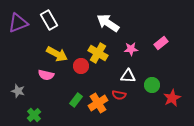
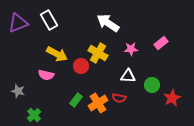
red semicircle: moved 3 px down
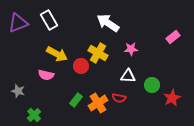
pink rectangle: moved 12 px right, 6 px up
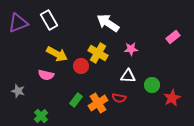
green cross: moved 7 px right, 1 px down
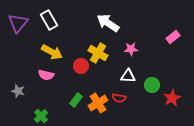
purple triangle: rotated 30 degrees counterclockwise
yellow arrow: moved 5 px left, 2 px up
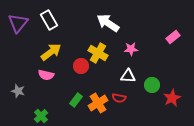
yellow arrow: moved 1 px left; rotated 65 degrees counterclockwise
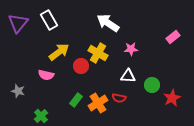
yellow arrow: moved 8 px right
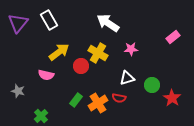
white triangle: moved 1 px left, 2 px down; rotated 21 degrees counterclockwise
red star: rotated 12 degrees counterclockwise
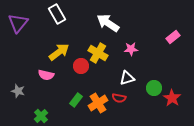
white rectangle: moved 8 px right, 6 px up
green circle: moved 2 px right, 3 px down
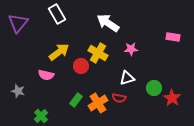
pink rectangle: rotated 48 degrees clockwise
